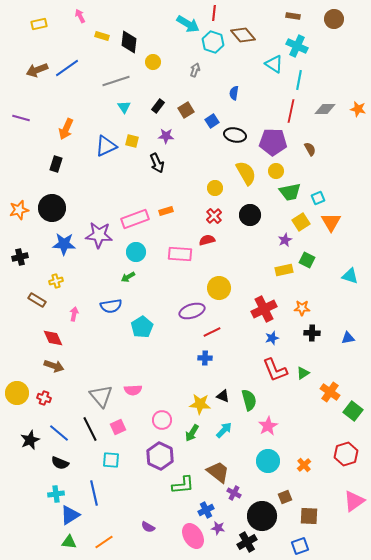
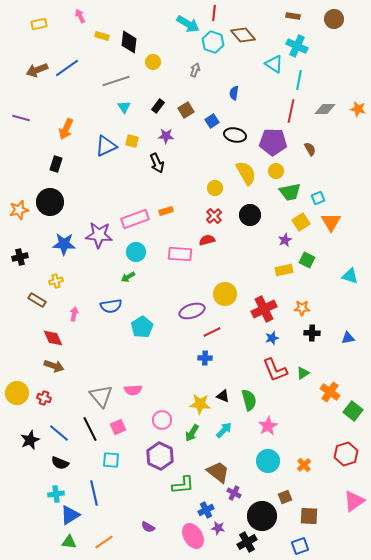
black circle at (52, 208): moved 2 px left, 6 px up
yellow circle at (219, 288): moved 6 px right, 6 px down
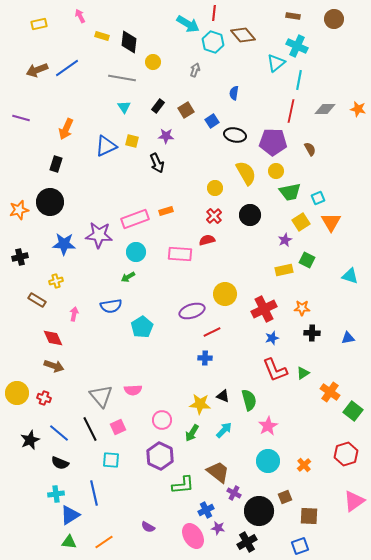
cyan triangle at (274, 64): moved 2 px right, 1 px up; rotated 48 degrees clockwise
gray line at (116, 81): moved 6 px right, 3 px up; rotated 28 degrees clockwise
black circle at (262, 516): moved 3 px left, 5 px up
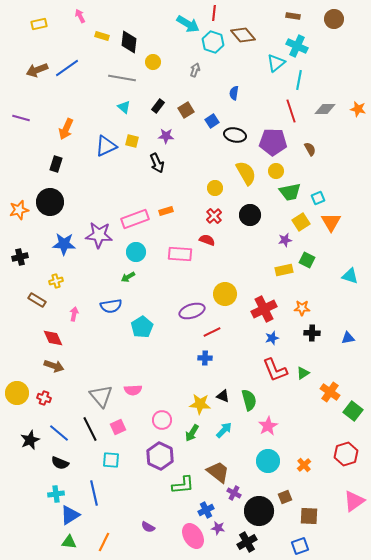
cyan triangle at (124, 107): rotated 16 degrees counterclockwise
red line at (291, 111): rotated 30 degrees counterclockwise
red semicircle at (207, 240): rotated 35 degrees clockwise
purple star at (285, 240): rotated 16 degrees clockwise
orange line at (104, 542): rotated 30 degrees counterclockwise
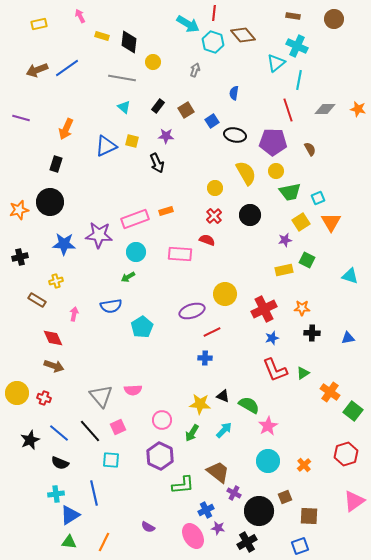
red line at (291, 111): moved 3 px left, 1 px up
green semicircle at (249, 400): moved 5 px down; rotated 45 degrees counterclockwise
black line at (90, 429): moved 2 px down; rotated 15 degrees counterclockwise
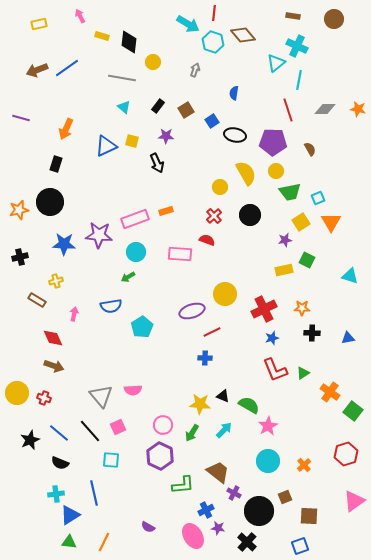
yellow circle at (215, 188): moved 5 px right, 1 px up
pink circle at (162, 420): moved 1 px right, 5 px down
black cross at (247, 542): rotated 18 degrees counterclockwise
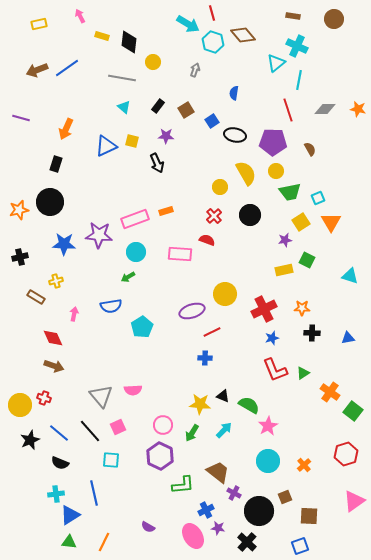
red line at (214, 13): moved 2 px left; rotated 21 degrees counterclockwise
brown rectangle at (37, 300): moved 1 px left, 3 px up
yellow circle at (17, 393): moved 3 px right, 12 px down
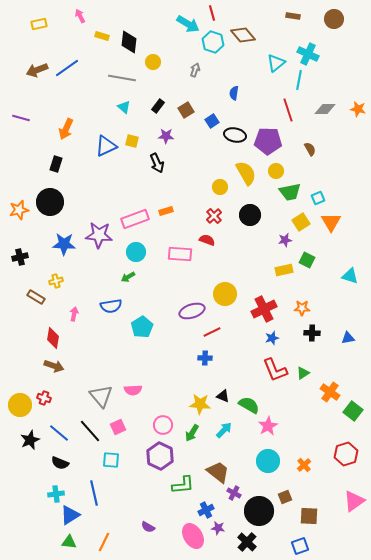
cyan cross at (297, 46): moved 11 px right, 8 px down
purple pentagon at (273, 142): moved 5 px left, 1 px up
red diamond at (53, 338): rotated 35 degrees clockwise
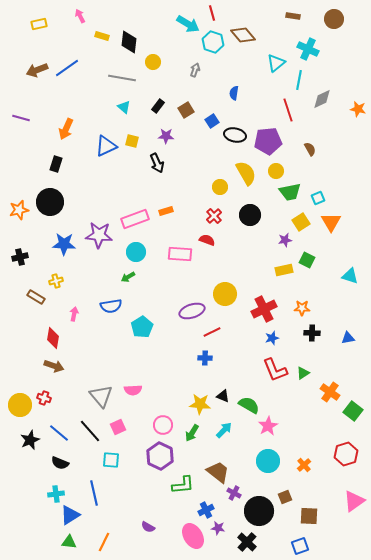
cyan cross at (308, 54): moved 5 px up
gray diamond at (325, 109): moved 3 px left, 10 px up; rotated 25 degrees counterclockwise
purple pentagon at (268, 141): rotated 8 degrees counterclockwise
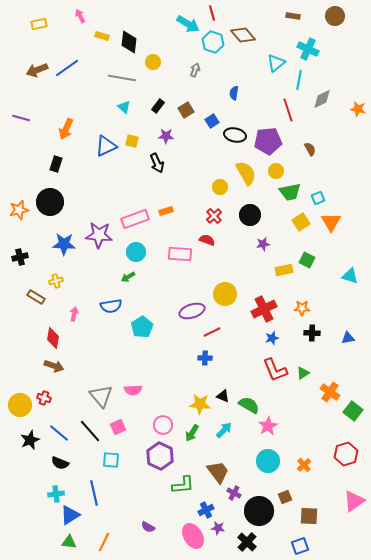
brown circle at (334, 19): moved 1 px right, 3 px up
purple star at (285, 240): moved 22 px left, 4 px down
brown trapezoid at (218, 472): rotated 15 degrees clockwise
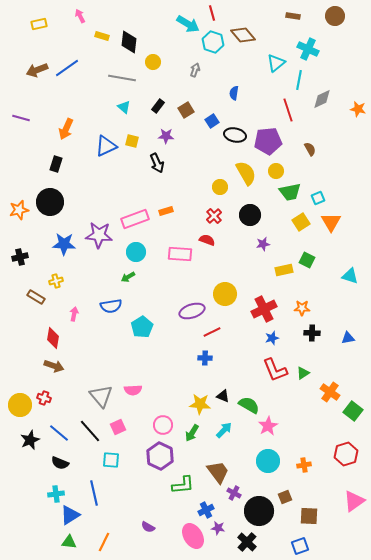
orange cross at (304, 465): rotated 32 degrees clockwise
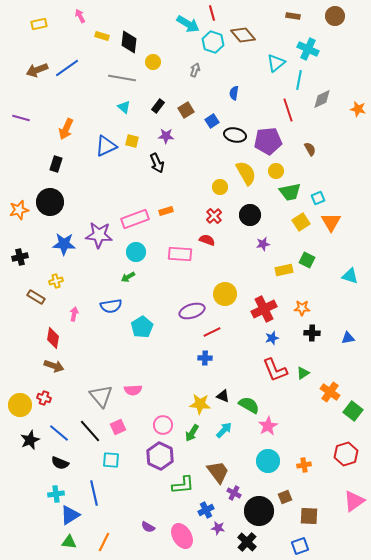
pink ellipse at (193, 536): moved 11 px left
